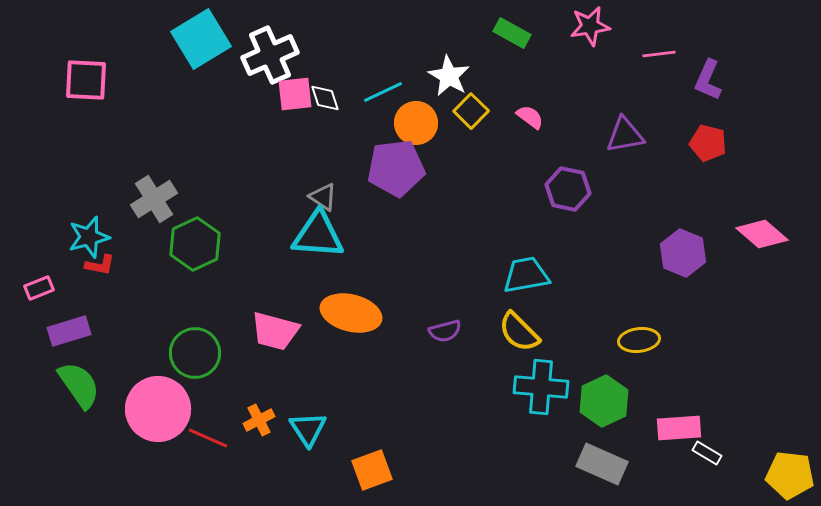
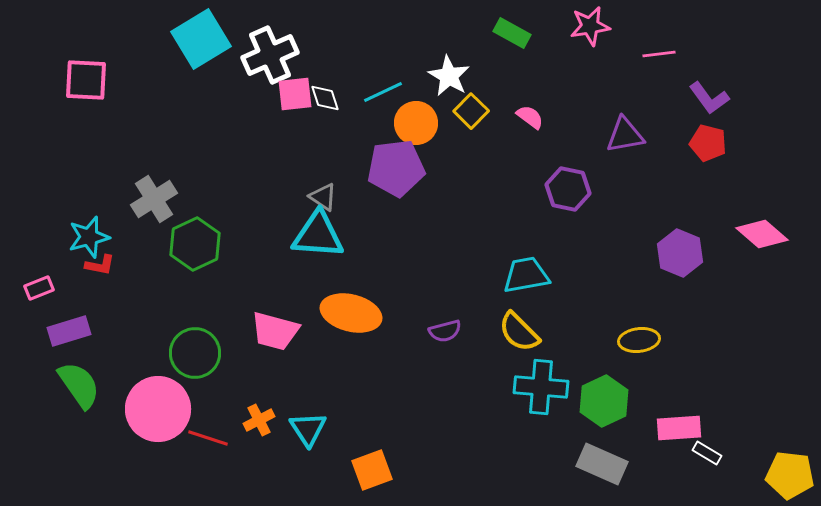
purple L-shape at (708, 80): moved 1 px right, 18 px down; rotated 60 degrees counterclockwise
purple hexagon at (683, 253): moved 3 px left
red line at (208, 438): rotated 6 degrees counterclockwise
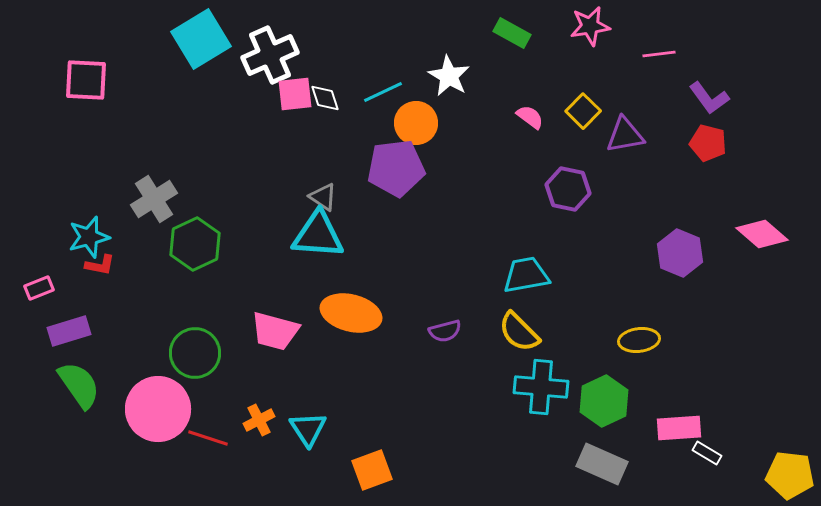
yellow square at (471, 111): moved 112 px right
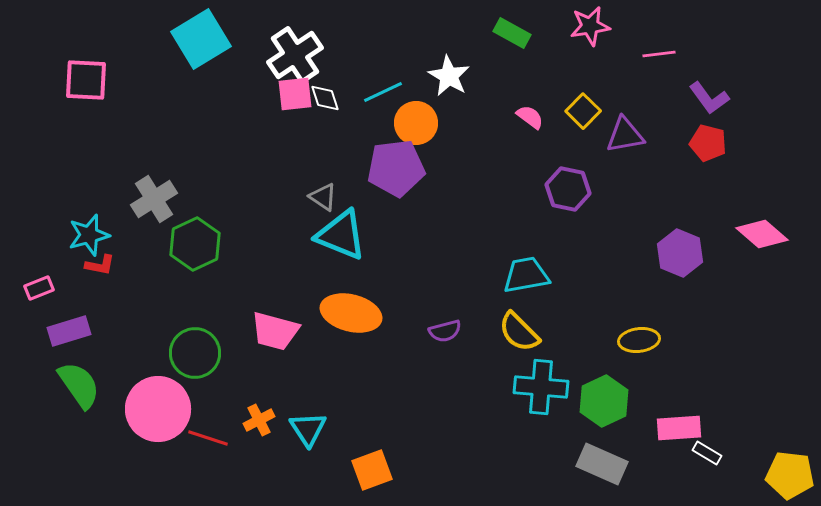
white cross at (270, 55): moved 25 px right; rotated 10 degrees counterclockwise
cyan triangle at (318, 235): moved 23 px right; rotated 18 degrees clockwise
cyan star at (89, 237): moved 2 px up
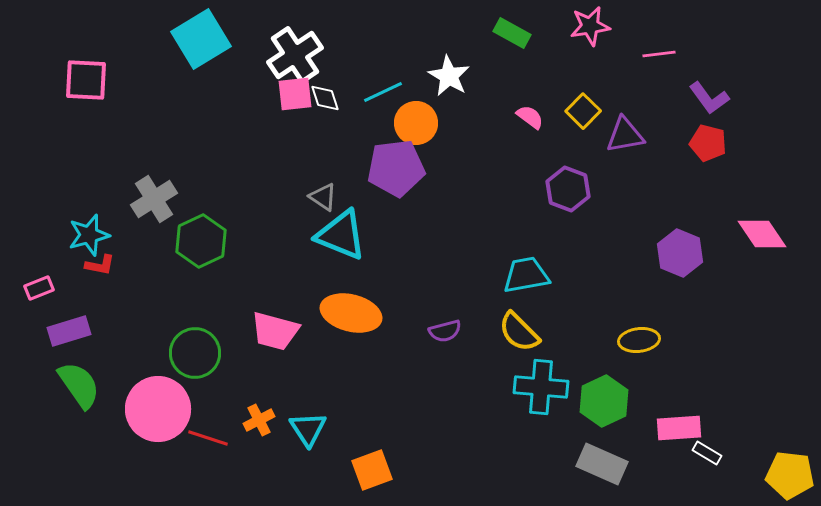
purple hexagon at (568, 189): rotated 9 degrees clockwise
pink diamond at (762, 234): rotated 15 degrees clockwise
green hexagon at (195, 244): moved 6 px right, 3 px up
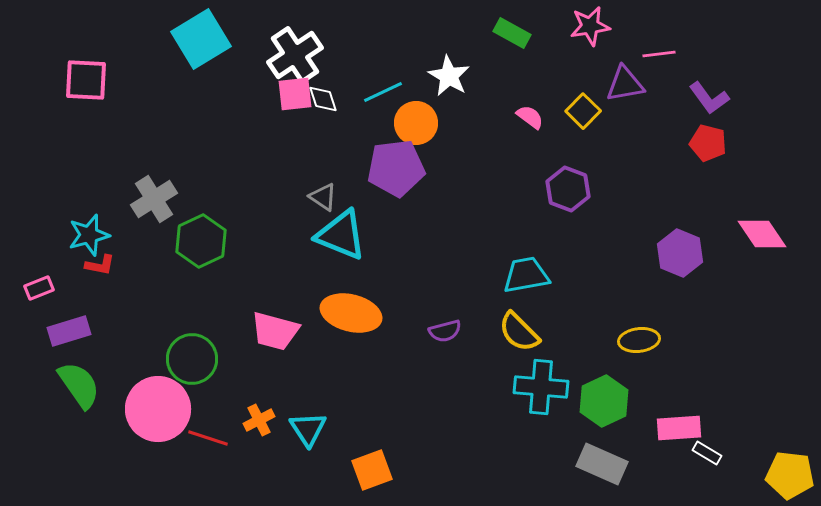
white diamond at (325, 98): moved 2 px left, 1 px down
purple triangle at (625, 135): moved 51 px up
green circle at (195, 353): moved 3 px left, 6 px down
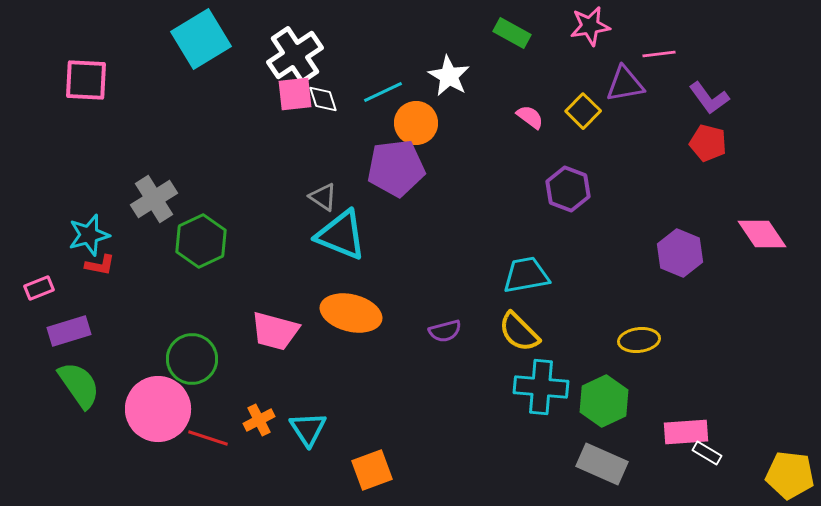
pink rectangle at (679, 428): moved 7 px right, 4 px down
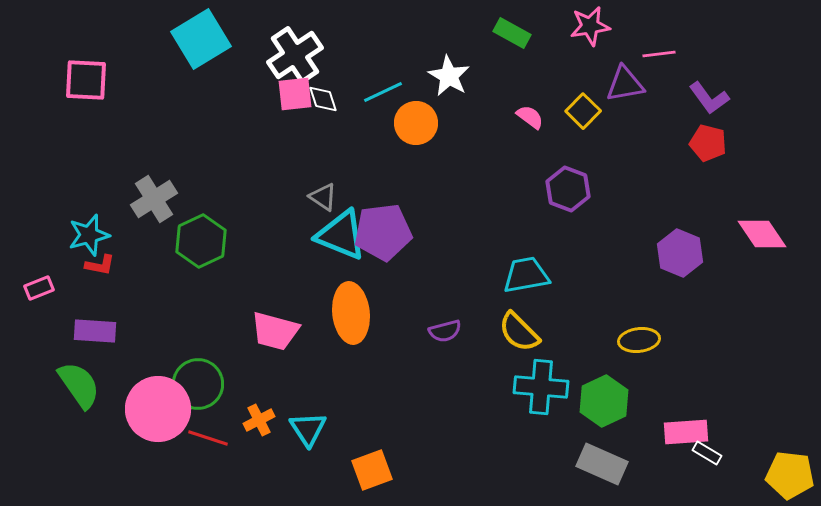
purple pentagon at (396, 168): moved 13 px left, 64 px down
orange ellipse at (351, 313): rotated 70 degrees clockwise
purple rectangle at (69, 331): moved 26 px right; rotated 21 degrees clockwise
green circle at (192, 359): moved 6 px right, 25 px down
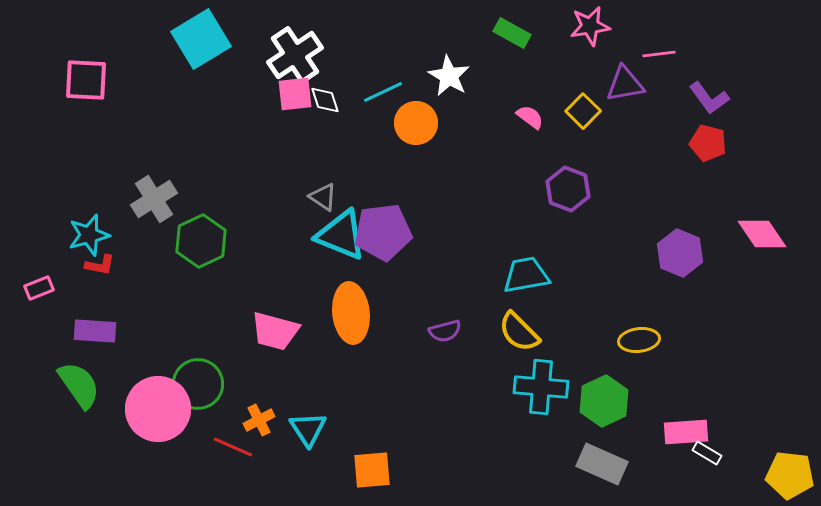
white diamond at (323, 99): moved 2 px right, 1 px down
red line at (208, 438): moved 25 px right, 9 px down; rotated 6 degrees clockwise
orange square at (372, 470): rotated 15 degrees clockwise
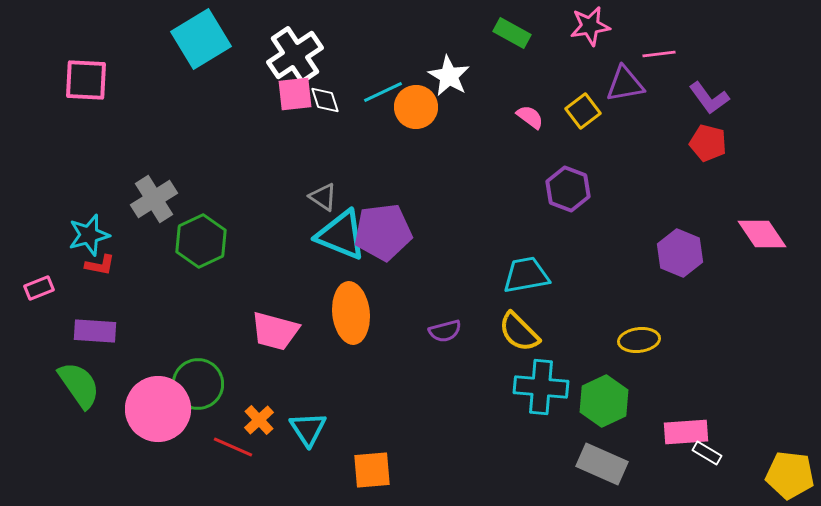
yellow square at (583, 111): rotated 8 degrees clockwise
orange circle at (416, 123): moved 16 px up
orange cross at (259, 420): rotated 16 degrees counterclockwise
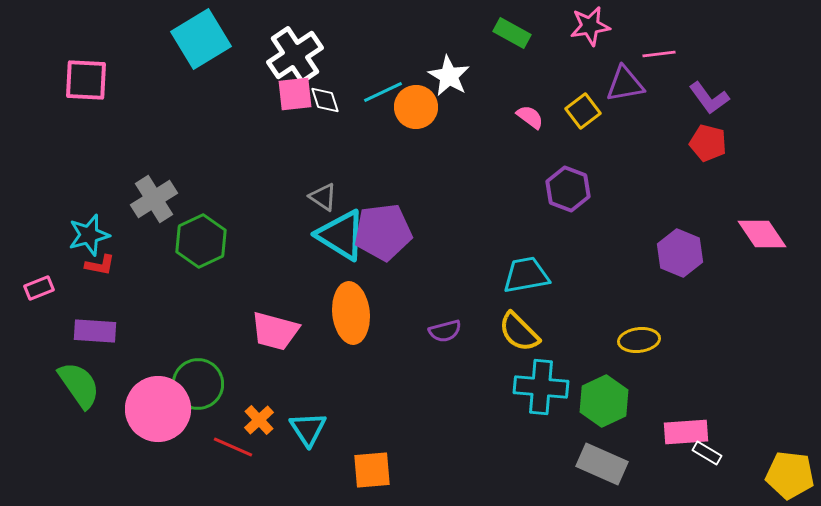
cyan triangle at (341, 235): rotated 10 degrees clockwise
